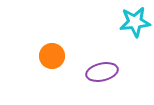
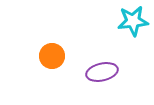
cyan star: moved 2 px left, 1 px up
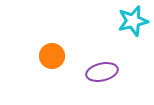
cyan star: rotated 8 degrees counterclockwise
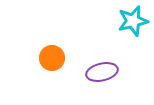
orange circle: moved 2 px down
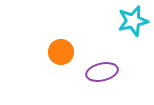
orange circle: moved 9 px right, 6 px up
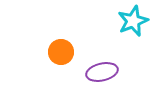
cyan star: rotated 8 degrees counterclockwise
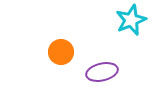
cyan star: moved 2 px left, 1 px up
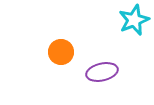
cyan star: moved 3 px right
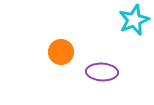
purple ellipse: rotated 16 degrees clockwise
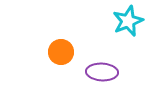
cyan star: moved 6 px left, 1 px down
